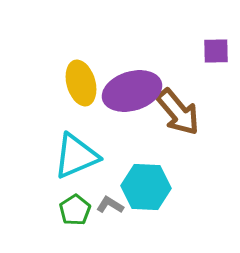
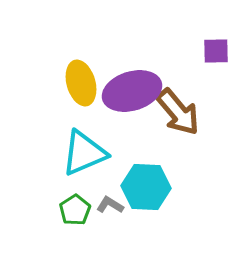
cyan triangle: moved 8 px right, 3 px up
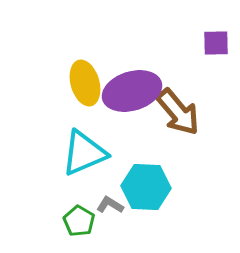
purple square: moved 8 px up
yellow ellipse: moved 4 px right
green pentagon: moved 4 px right, 11 px down; rotated 8 degrees counterclockwise
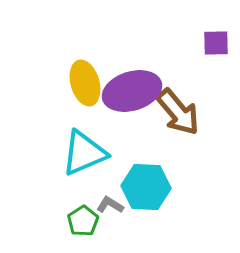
green pentagon: moved 4 px right; rotated 8 degrees clockwise
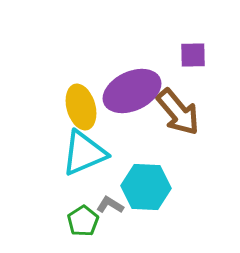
purple square: moved 23 px left, 12 px down
yellow ellipse: moved 4 px left, 24 px down
purple ellipse: rotated 8 degrees counterclockwise
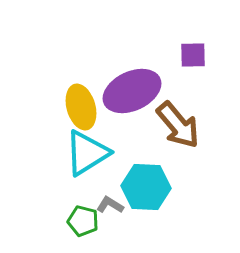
brown arrow: moved 13 px down
cyan triangle: moved 3 px right; rotated 9 degrees counterclockwise
green pentagon: rotated 24 degrees counterclockwise
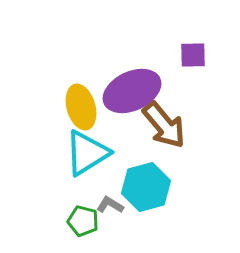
brown arrow: moved 14 px left
cyan hexagon: rotated 18 degrees counterclockwise
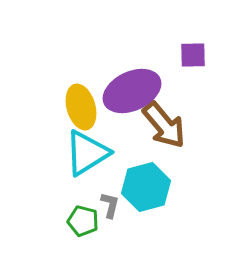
gray L-shape: rotated 72 degrees clockwise
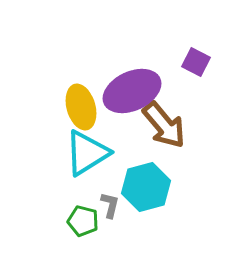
purple square: moved 3 px right, 7 px down; rotated 28 degrees clockwise
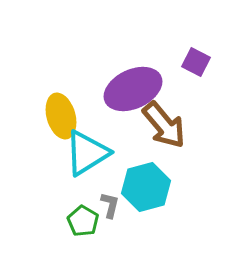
purple ellipse: moved 1 px right, 2 px up
yellow ellipse: moved 20 px left, 9 px down
green pentagon: rotated 16 degrees clockwise
